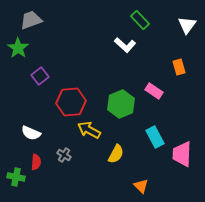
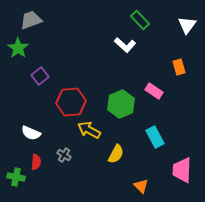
pink trapezoid: moved 16 px down
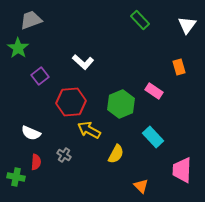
white L-shape: moved 42 px left, 17 px down
cyan rectangle: moved 2 px left; rotated 15 degrees counterclockwise
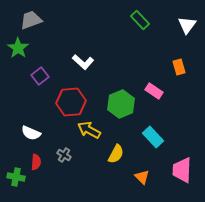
orange triangle: moved 1 px right, 9 px up
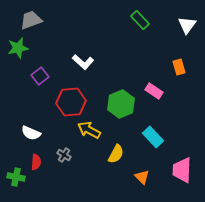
green star: rotated 25 degrees clockwise
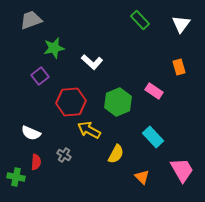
white triangle: moved 6 px left, 1 px up
green star: moved 36 px right
white L-shape: moved 9 px right
green hexagon: moved 3 px left, 2 px up
pink trapezoid: rotated 148 degrees clockwise
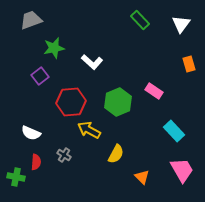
orange rectangle: moved 10 px right, 3 px up
cyan rectangle: moved 21 px right, 6 px up
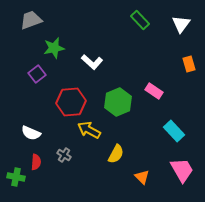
purple square: moved 3 px left, 2 px up
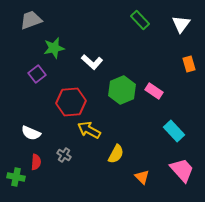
green hexagon: moved 4 px right, 12 px up
pink trapezoid: rotated 12 degrees counterclockwise
